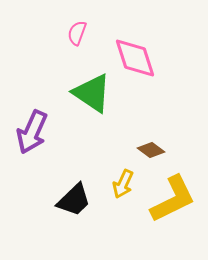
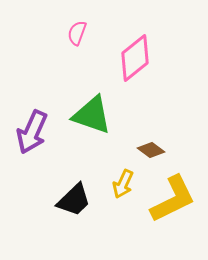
pink diamond: rotated 69 degrees clockwise
green triangle: moved 22 px down; rotated 15 degrees counterclockwise
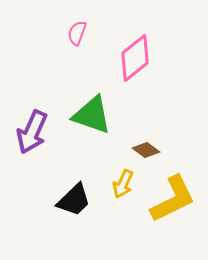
brown diamond: moved 5 px left
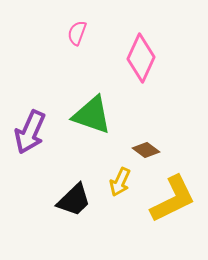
pink diamond: moved 6 px right; rotated 27 degrees counterclockwise
purple arrow: moved 2 px left
yellow arrow: moved 3 px left, 2 px up
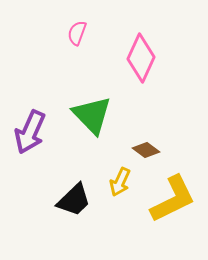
green triangle: rotated 27 degrees clockwise
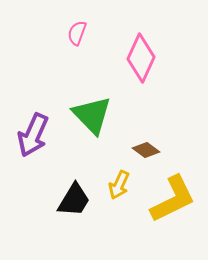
purple arrow: moved 3 px right, 3 px down
yellow arrow: moved 1 px left, 3 px down
black trapezoid: rotated 15 degrees counterclockwise
